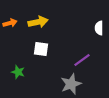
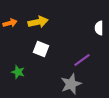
white square: rotated 14 degrees clockwise
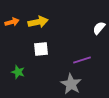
orange arrow: moved 2 px right, 1 px up
white semicircle: rotated 40 degrees clockwise
white square: rotated 28 degrees counterclockwise
purple line: rotated 18 degrees clockwise
gray star: rotated 20 degrees counterclockwise
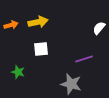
orange arrow: moved 1 px left, 3 px down
purple line: moved 2 px right, 1 px up
gray star: rotated 15 degrees counterclockwise
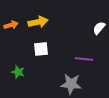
purple line: rotated 24 degrees clockwise
gray star: rotated 10 degrees counterclockwise
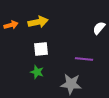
green star: moved 19 px right
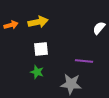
purple line: moved 2 px down
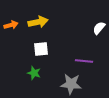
green star: moved 3 px left, 1 px down
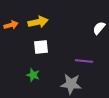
white square: moved 2 px up
green star: moved 1 px left, 2 px down
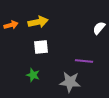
gray star: moved 1 px left, 2 px up
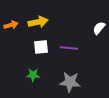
purple line: moved 15 px left, 13 px up
green star: rotated 16 degrees counterclockwise
